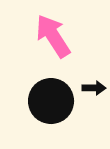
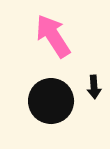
black arrow: moved 1 px up; rotated 85 degrees clockwise
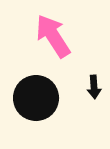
black circle: moved 15 px left, 3 px up
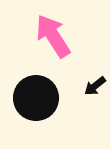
black arrow: moved 1 px right, 1 px up; rotated 55 degrees clockwise
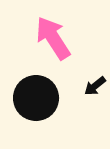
pink arrow: moved 2 px down
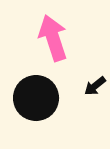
pink arrow: rotated 15 degrees clockwise
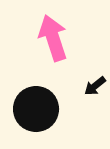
black circle: moved 11 px down
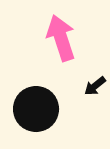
pink arrow: moved 8 px right
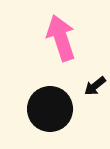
black circle: moved 14 px right
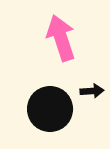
black arrow: moved 3 px left, 5 px down; rotated 145 degrees counterclockwise
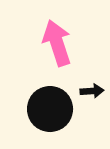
pink arrow: moved 4 px left, 5 px down
